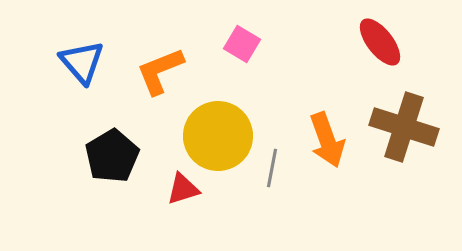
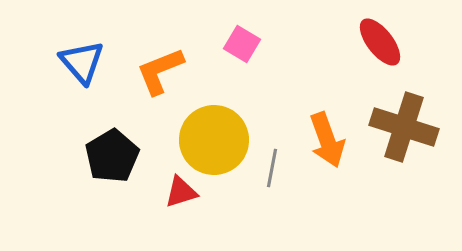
yellow circle: moved 4 px left, 4 px down
red triangle: moved 2 px left, 3 px down
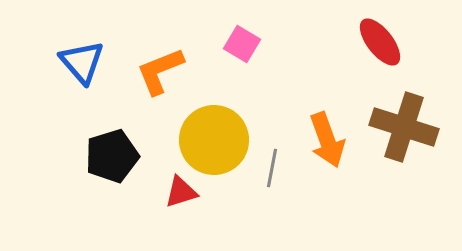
black pentagon: rotated 14 degrees clockwise
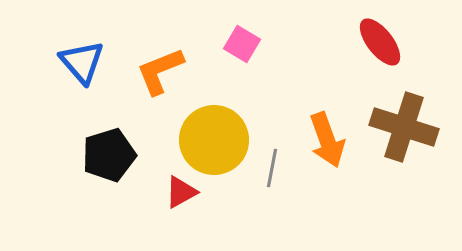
black pentagon: moved 3 px left, 1 px up
red triangle: rotated 12 degrees counterclockwise
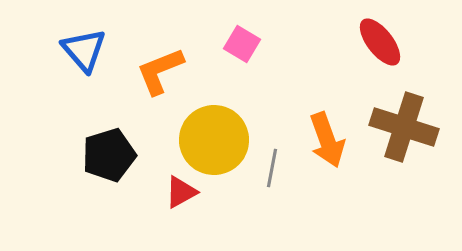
blue triangle: moved 2 px right, 12 px up
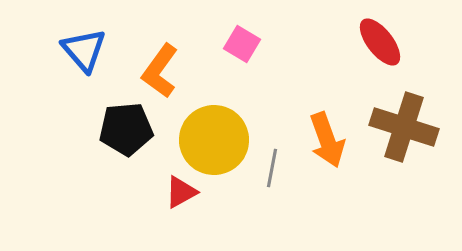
orange L-shape: rotated 32 degrees counterclockwise
black pentagon: moved 17 px right, 26 px up; rotated 12 degrees clockwise
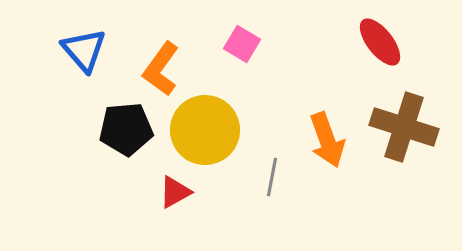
orange L-shape: moved 1 px right, 2 px up
yellow circle: moved 9 px left, 10 px up
gray line: moved 9 px down
red triangle: moved 6 px left
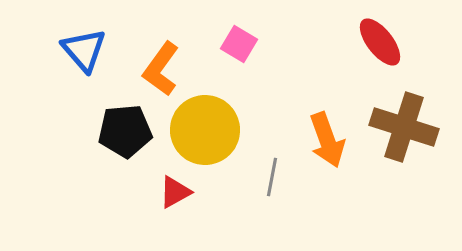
pink square: moved 3 px left
black pentagon: moved 1 px left, 2 px down
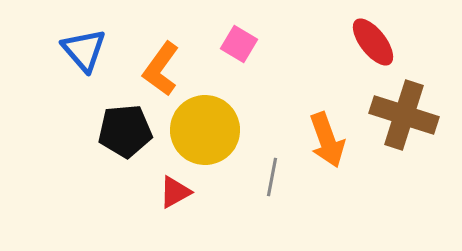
red ellipse: moved 7 px left
brown cross: moved 12 px up
